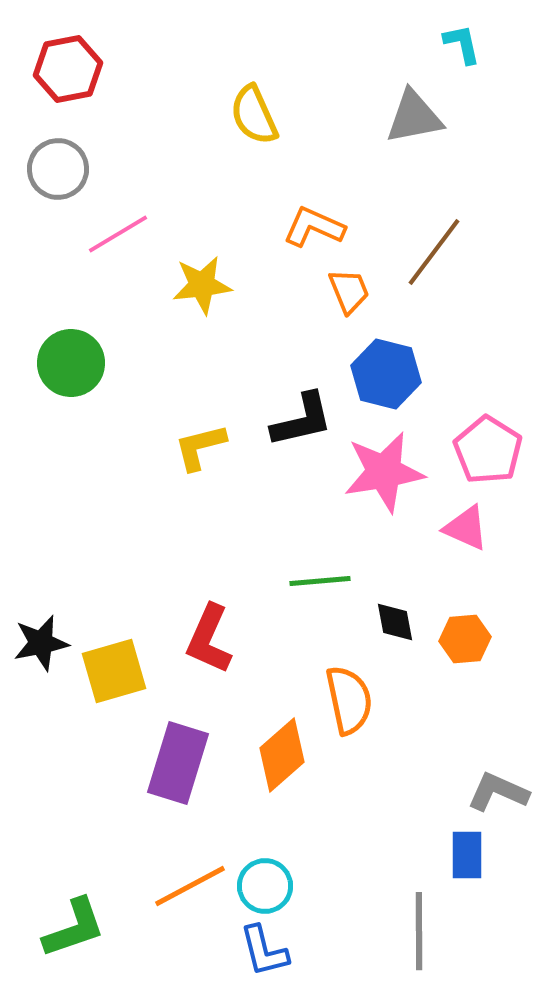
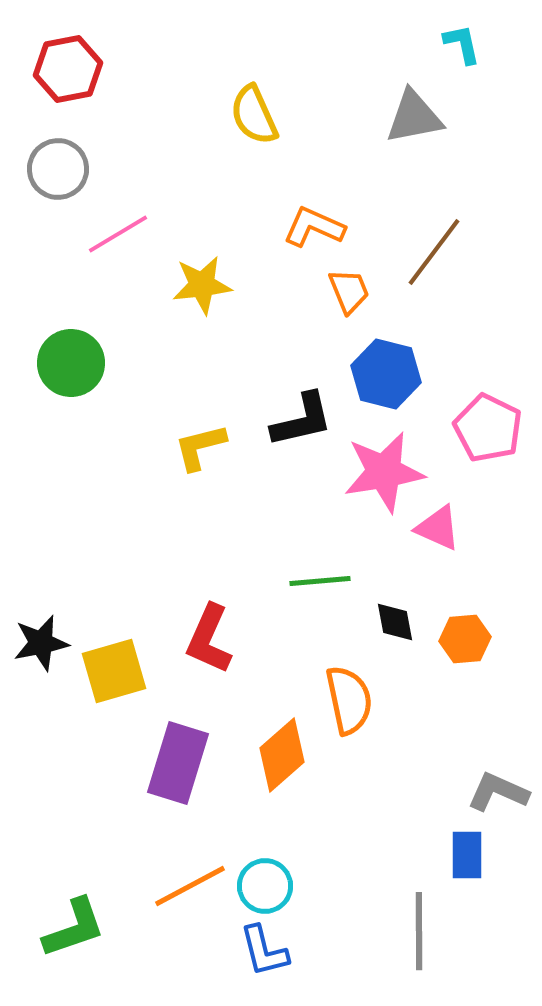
pink pentagon: moved 22 px up; rotated 6 degrees counterclockwise
pink triangle: moved 28 px left
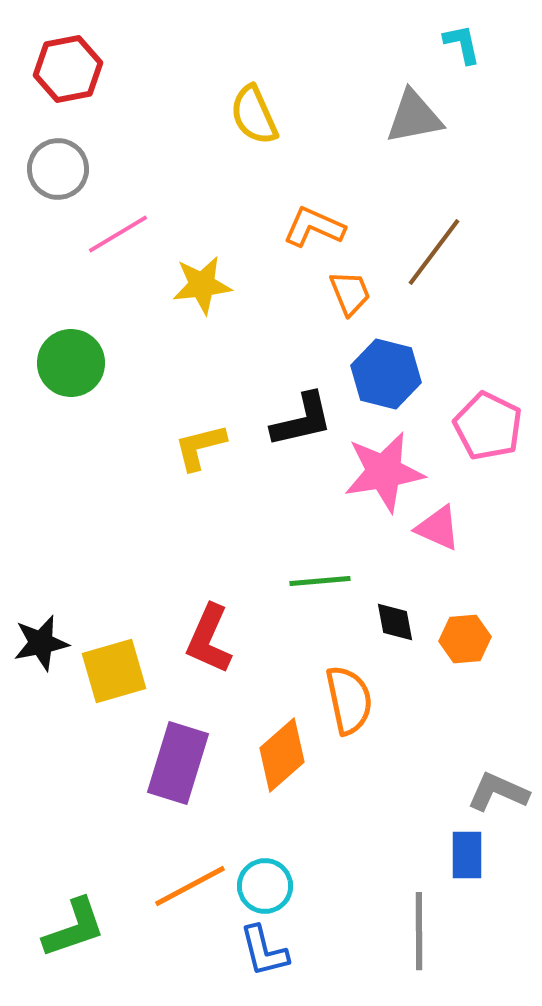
orange trapezoid: moved 1 px right, 2 px down
pink pentagon: moved 2 px up
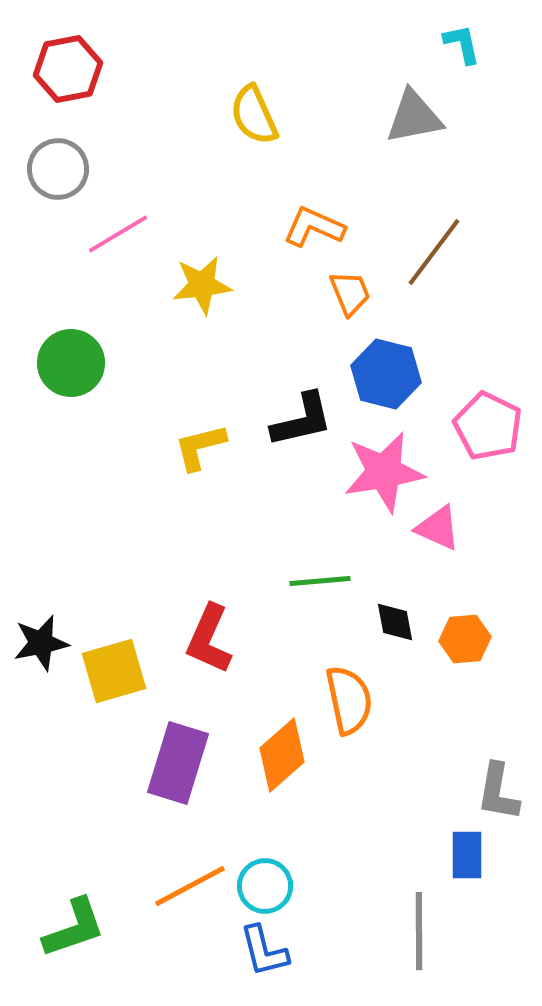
gray L-shape: rotated 104 degrees counterclockwise
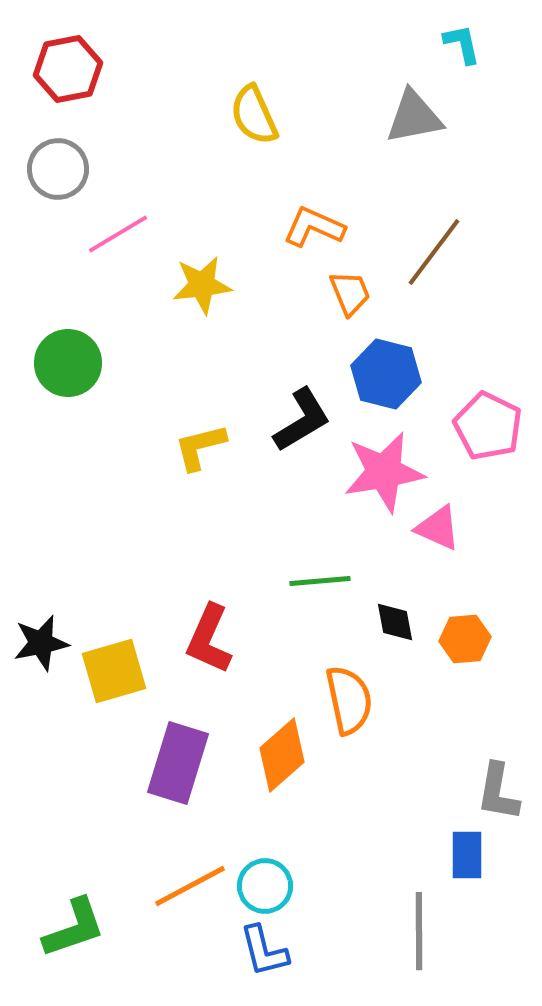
green circle: moved 3 px left
black L-shape: rotated 18 degrees counterclockwise
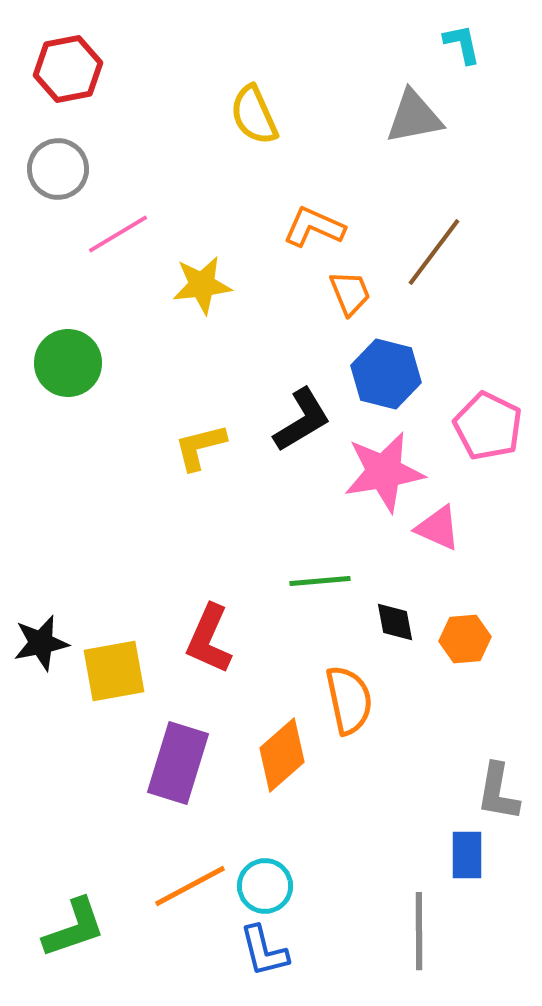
yellow square: rotated 6 degrees clockwise
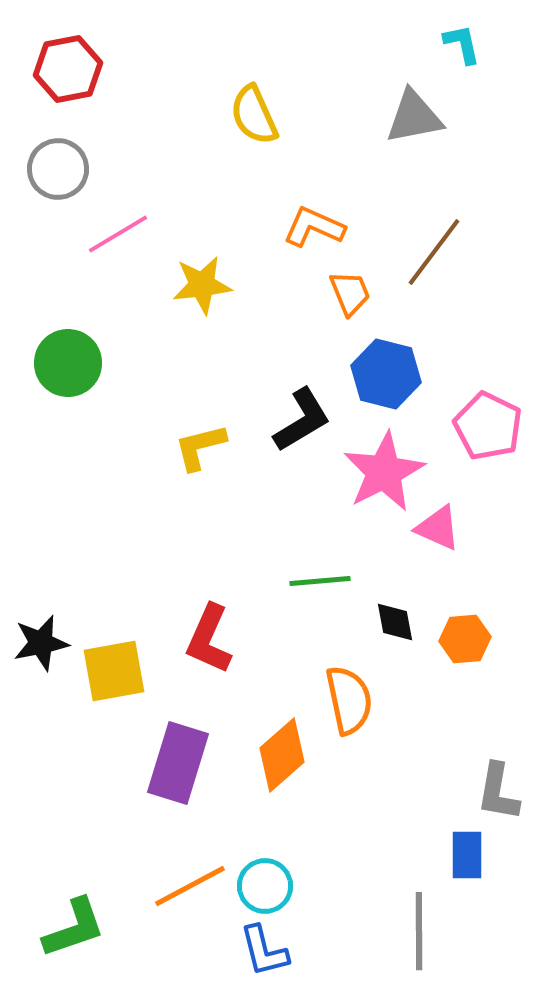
pink star: rotated 18 degrees counterclockwise
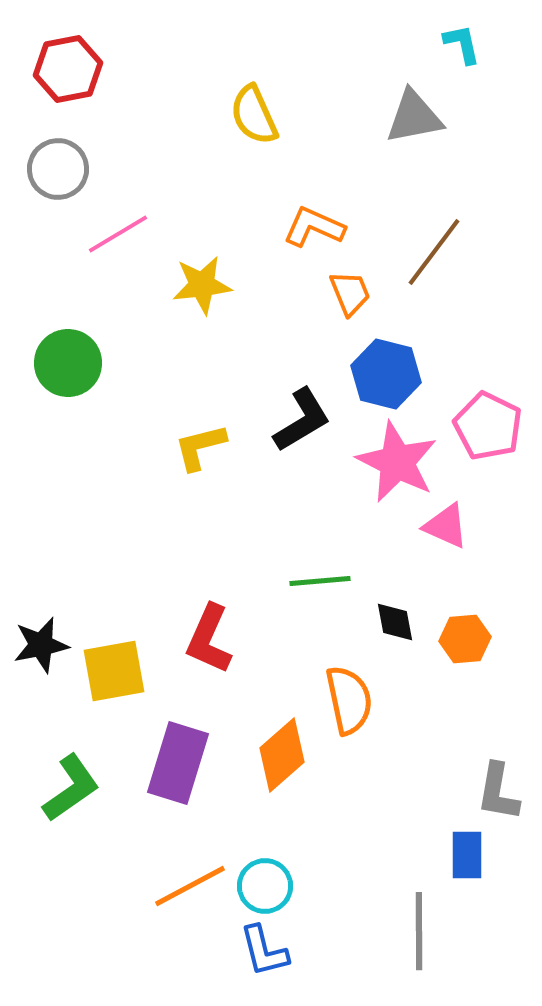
pink star: moved 13 px right, 10 px up; rotated 18 degrees counterclockwise
pink triangle: moved 8 px right, 2 px up
black star: moved 2 px down
green L-shape: moved 3 px left, 140 px up; rotated 16 degrees counterclockwise
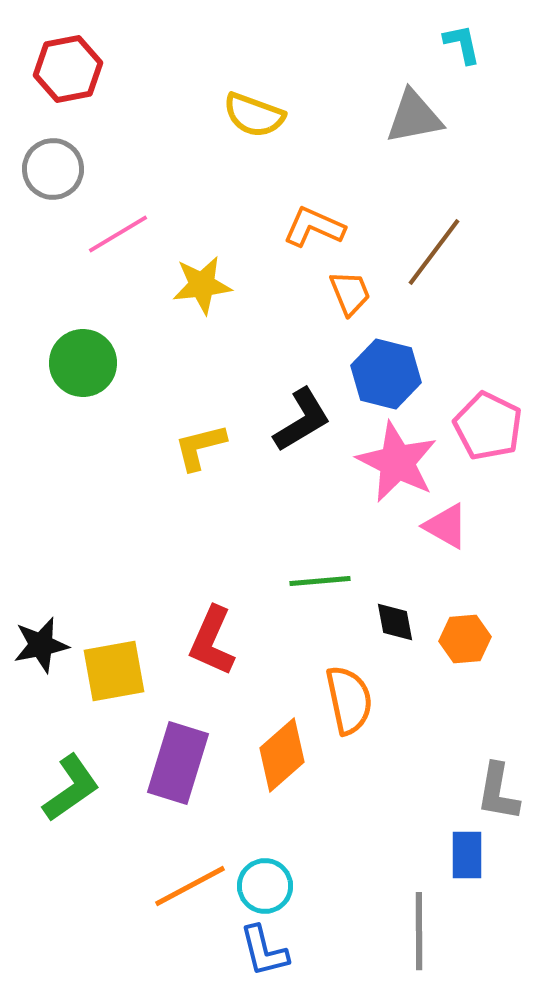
yellow semicircle: rotated 46 degrees counterclockwise
gray circle: moved 5 px left
green circle: moved 15 px right
pink triangle: rotated 6 degrees clockwise
red L-shape: moved 3 px right, 2 px down
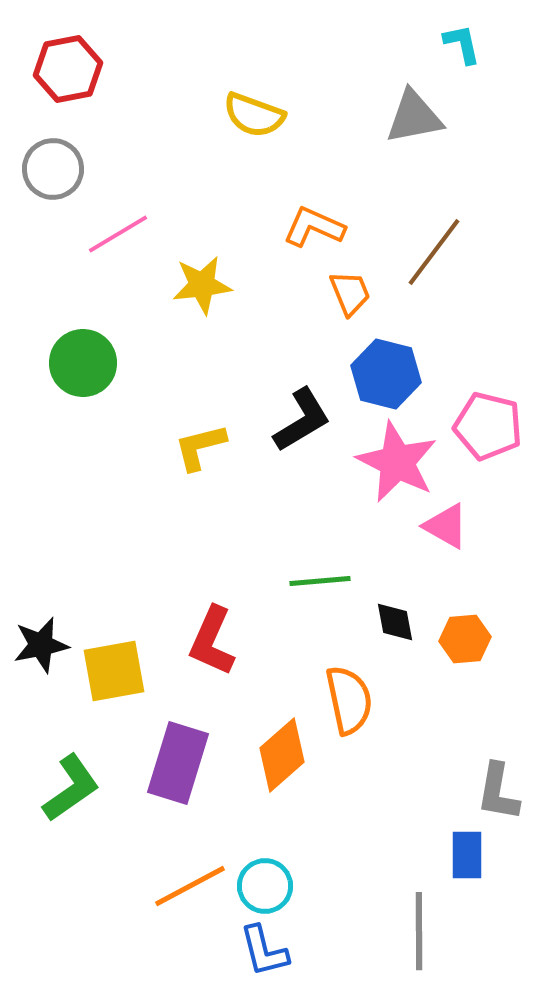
pink pentagon: rotated 12 degrees counterclockwise
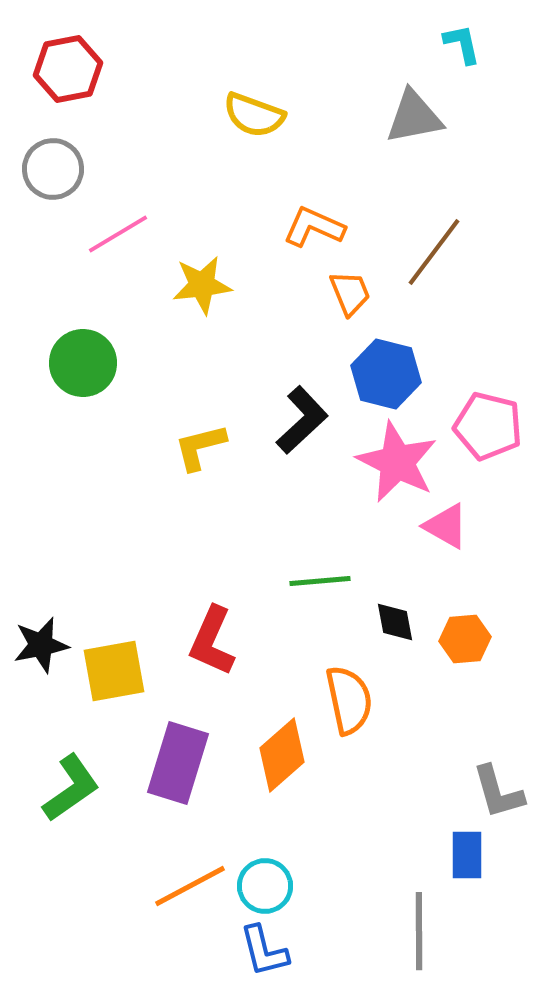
black L-shape: rotated 12 degrees counterclockwise
gray L-shape: rotated 26 degrees counterclockwise
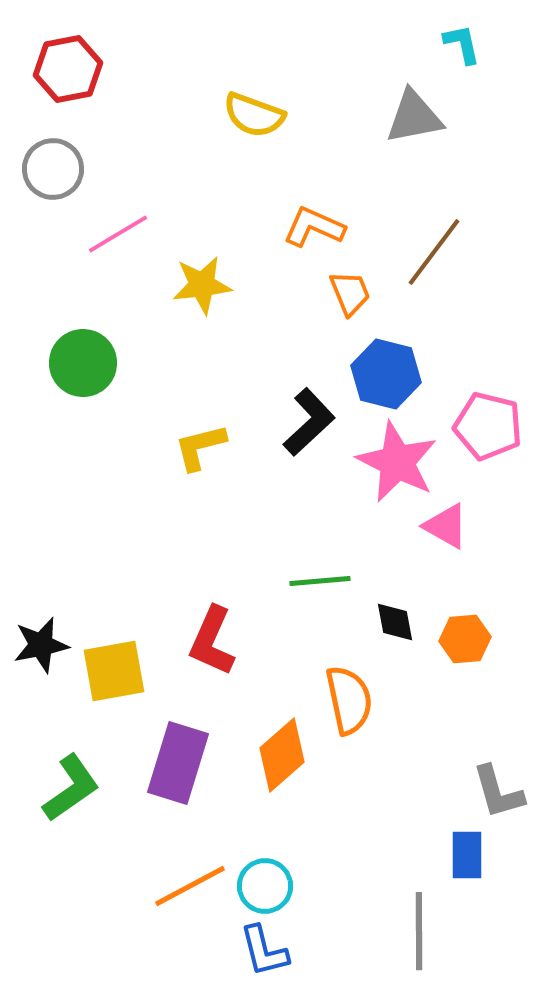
black L-shape: moved 7 px right, 2 px down
